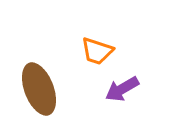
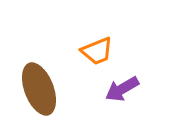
orange trapezoid: rotated 40 degrees counterclockwise
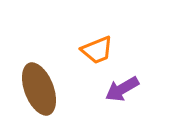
orange trapezoid: moved 1 px up
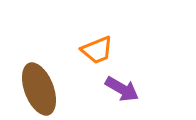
purple arrow: rotated 120 degrees counterclockwise
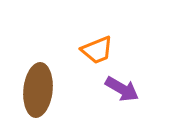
brown ellipse: moved 1 px left, 1 px down; rotated 27 degrees clockwise
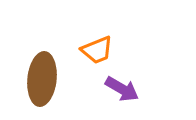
brown ellipse: moved 4 px right, 11 px up
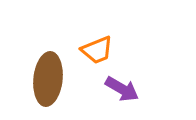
brown ellipse: moved 6 px right
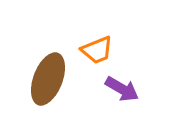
brown ellipse: rotated 15 degrees clockwise
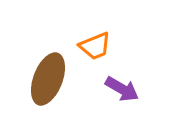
orange trapezoid: moved 2 px left, 4 px up
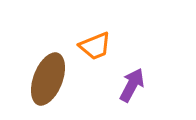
purple arrow: moved 10 px right, 4 px up; rotated 92 degrees counterclockwise
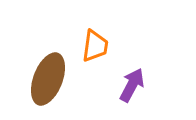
orange trapezoid: rotated 60 degrees counterclockwise
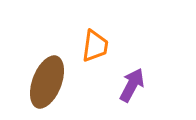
brown ellipse: moved 1 px left, 3 px down
